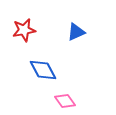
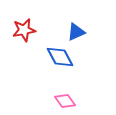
blue diamond: moved 17 px right, 13 px up
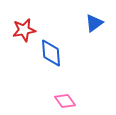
blue triangle: moved 18 px right, 9 px up; rotated 12 degrees counterclockwise
blue diamond: moved 9 px left, 4 px up; rotated 24 degrees clockwise
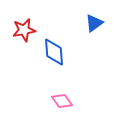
blue diamond: moved 3 px right, 1 px up
pink diamond: moved 3 px left
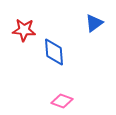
red star: rotated 15 degrees clockwise
pink diamond: rotated 35 degrees counterclockwise
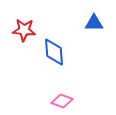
blue triangle: rotated 36 degrees clockwise
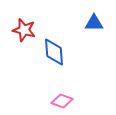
red star: rotated 10 degrees clockwise
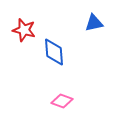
blue triangle: rotated 12 degrees counterclockwise
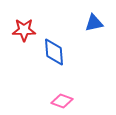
red star: rotated 15 degrees counterclockwise
